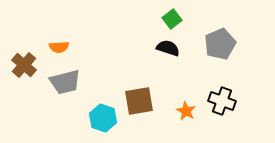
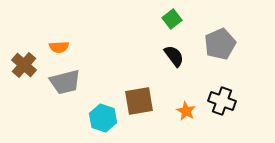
black semicircle: moved 6 px right, 8 px down; rotated 35 degrees clockwise
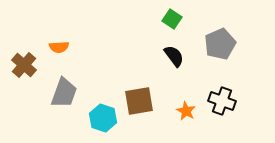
green square: rotated 18 degrees counterclockwise
gray trapezoid: moved 1 px left, 11 px down; rotated 56 degrees counterclockwise
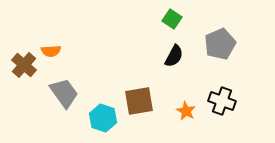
orange semicircle: moved 8 px left, 4 px down
black semicircle: rotated 65 degrees clockwise
gray trapezoid: rotated 56 degrees counterclockwise
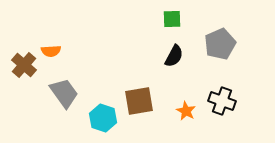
green square: rotated 36 degrees counterclockwise
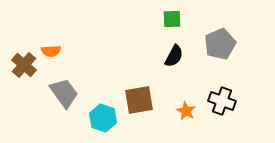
brown square: moved 1 px up
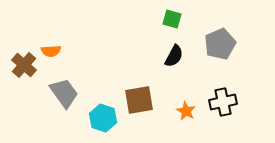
green square: rotated 18 degrees clockwise
black cross: moved 1 px right, 1 px down; rotated 32 degrees counterclockwise
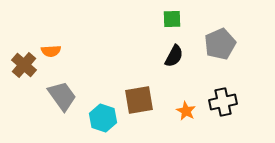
green square: rotated 18 degrees counterclockwise
gray trapezoid: moved 2 px left, 3 px down
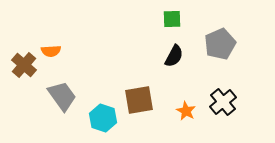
black cross: rotated 28 degrees counterclockwise
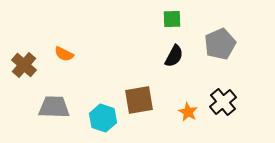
orange semicircle: moved 13 px right, 3 px down; rotated 30 degrees clockwise
gray trapezoid: moved 8 px left, 11 px down; rotated 52 degrees counterclockwise
orange star: moved 2 px right, 1 px down
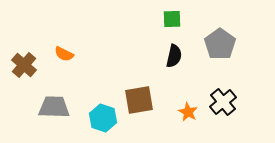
gray pentagon: rotated 12 degrees counterclockwise
black semicircle: rotated 15 degrees counterclockwise
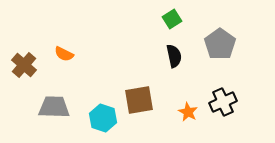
green square: rotated 30 degrees counterclockwise
black semicircle: rotated 25 degrees counterclockwise
black cross: rotated 16 degrees clockwise
